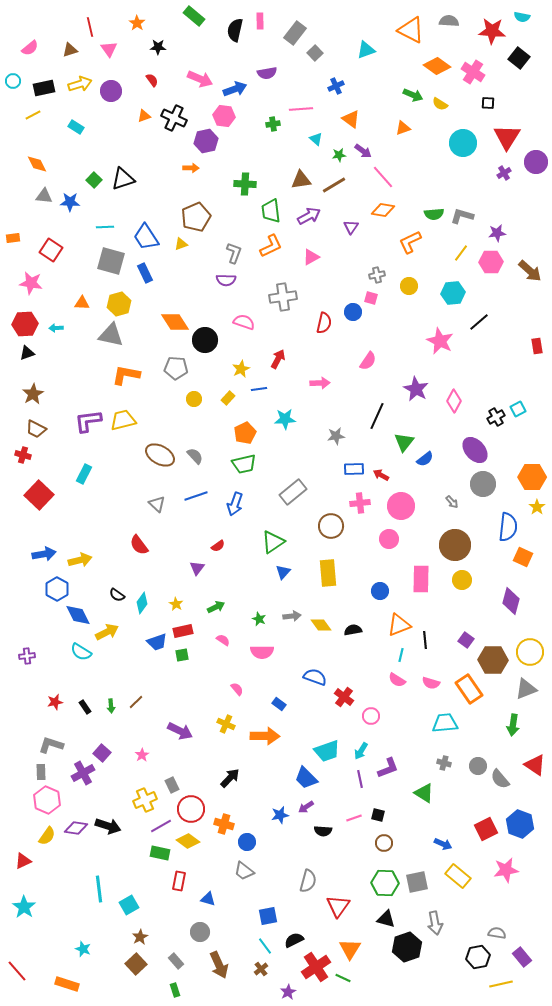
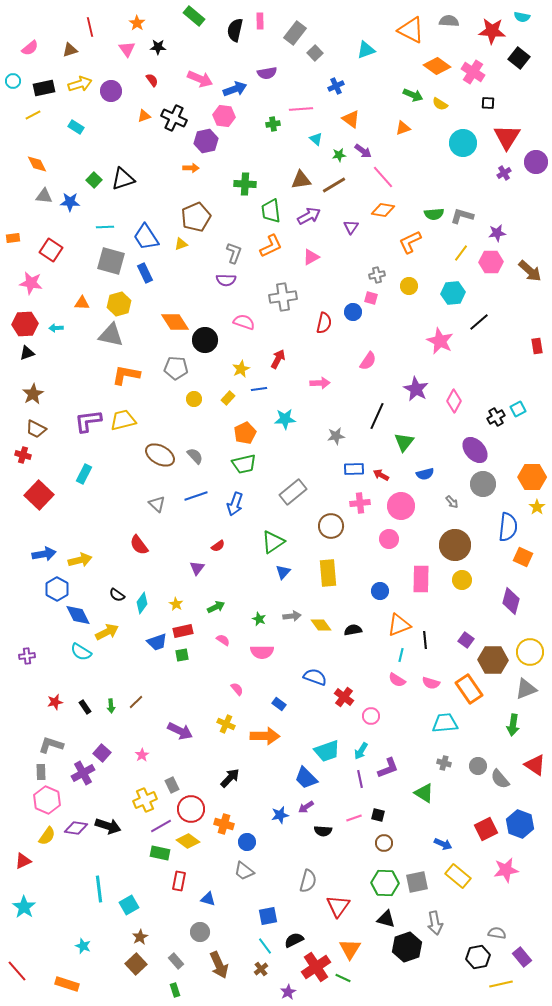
pink triangle at (109, 49): moved 18 px right
blue semicircle at (425, 459): moved 15 px down; rotated 24 degrees clockwise
cyan star at (83, 949): moved 3 px up
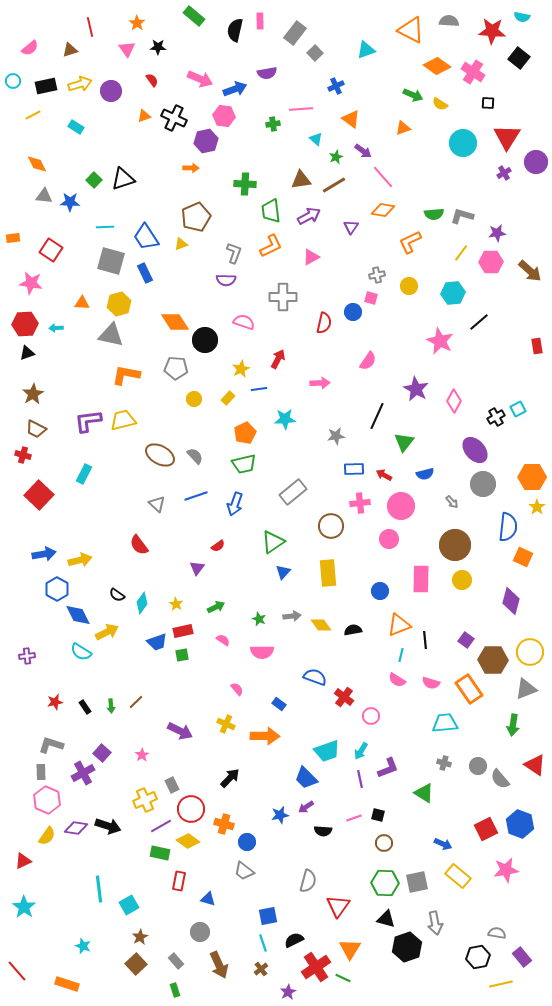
black rectangle at (44, 88): moved 2 px right, 2 px up
green star at (339, 155): moved 3 px left, 2 px down; rotated 16 degrees counterclockwise
gray cross at (283, 297): rotated 8 degrees clockwise
red arrow at (381, 475): moved 3 px right
cyan line at (265, 946): moved 2 px left, 3 px up; rotated 18 degrees clockwise
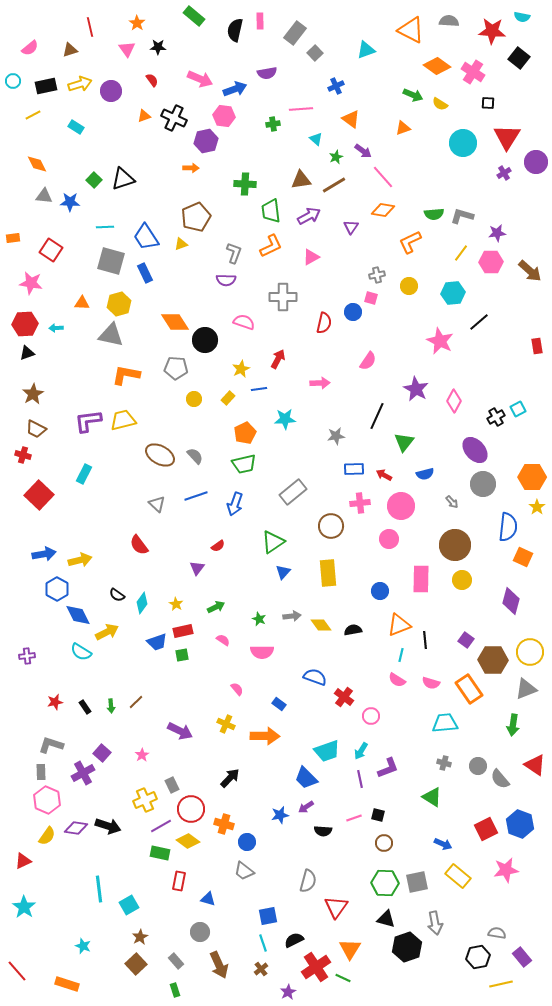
green triangle at (424, 793): moved 8 px right, 4 px down
red triangle at (338, 906): moved 2 px left, 1 px down
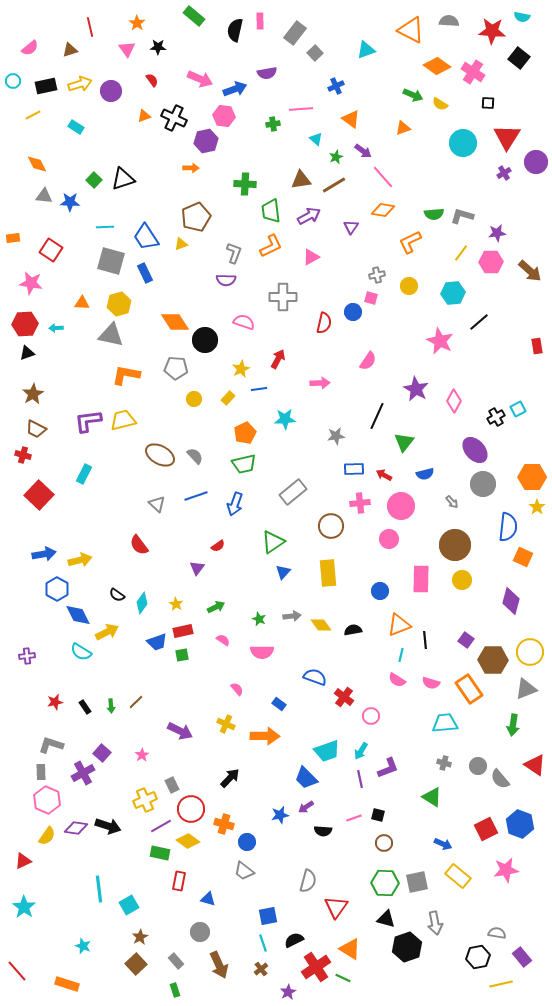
orange triangle at (350, 949): rotated 30 degrees counterclockwise
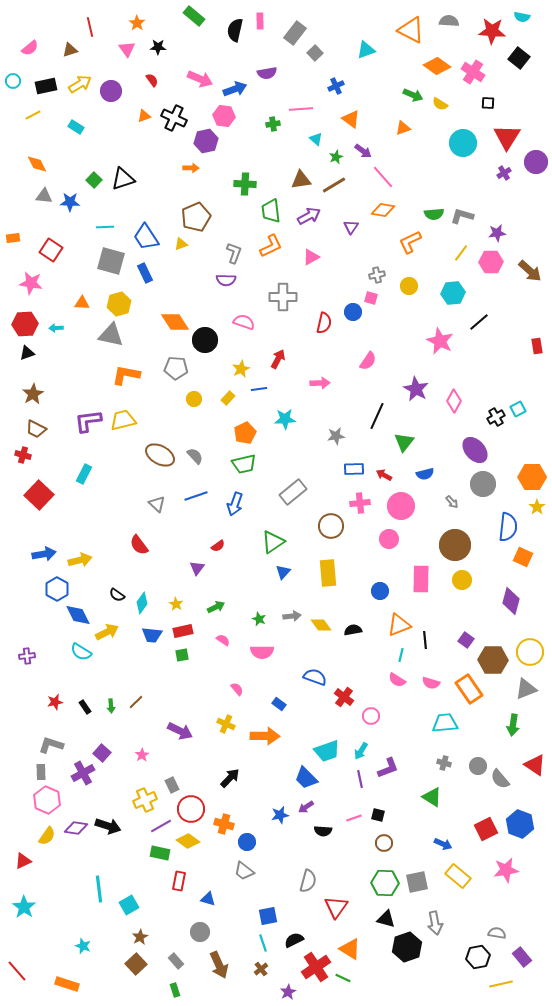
yellow arrow at (80, 84): rotated 15 degrees counterclockwise
blue trapezoid at (157, 642): moved 5 px left, 7 px up; rotated 25 degrees clockwise
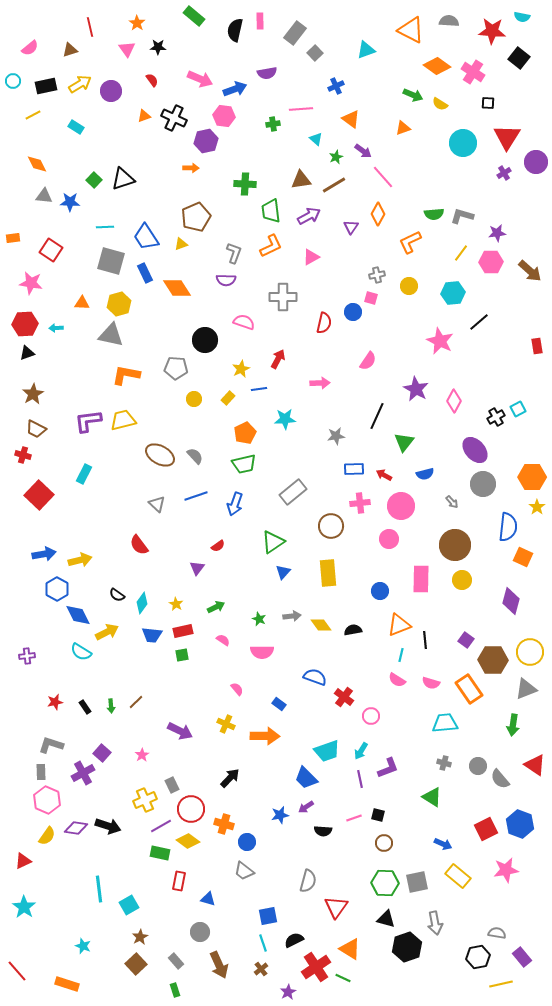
orange diamond at (383, 210): moved 5 px left, 4 px down; rotated 70 degrees counterclockwise
orange diamond at (175, 322): moved 2 px right, 34 px up
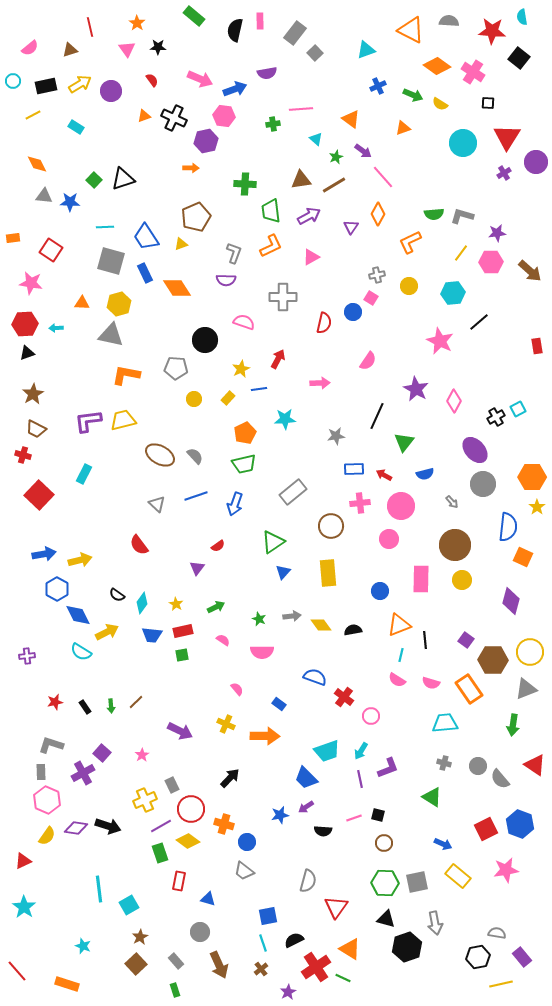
cyan semicircle at (522, 17): rotated 70 degrees clockwise
blue cross at (336, 86): moved 42 px right
pink square at (371, 298): rotated 16 degrees clockwise
green rectangle at (160, 853): rotated 60 degrees clockwise
